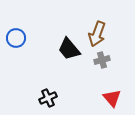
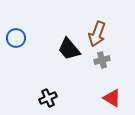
red triangle: rotated 18 degrees counterclockwise
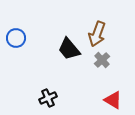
gray cross: rotated 28 degrees counterclockwise
red triangle: moved 1 px right, 2 px down
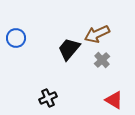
brown arrow: rotated 45 degrees clockwise
black trapezoid: rotated 80 degrees clockwise
red triangle: moved 1 px right
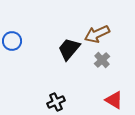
blue circle: moved 4 px left, 3 px down
black cross: moved 8 px right, 4 px down
